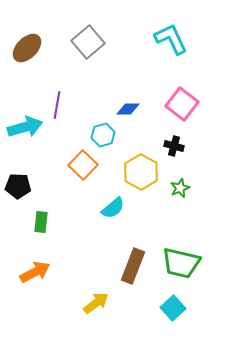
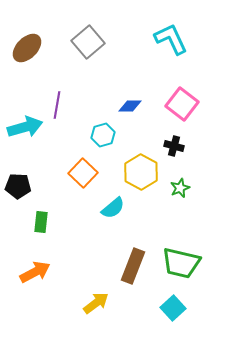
blue diamond: moved 2 px right, 3 px up
orange square: moved 8 px down
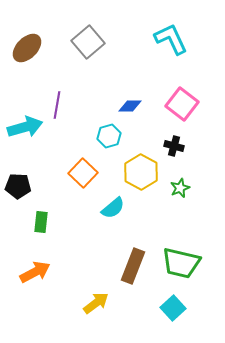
cyan hexagon: moved 6 px right, 1 px down
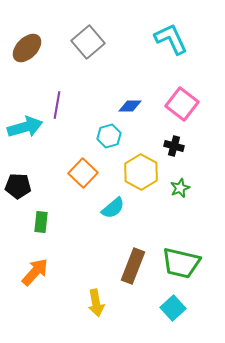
orange arrow: rotated 20 degrees counterclockwise
yellow arrow: rotated 116 degrees clockwise
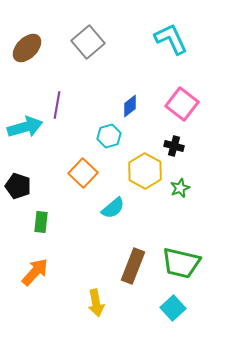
blue diamond: rotated 40 degrees counterclockwise
yellow hexagon: moved 4 px right, 1 px up
black pentagon: rotated 15 degrees clockwise
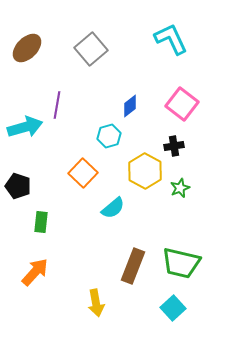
gray square: moved 3 px right, 7 px down
black cross: rotated 24 degrees counterclockwise
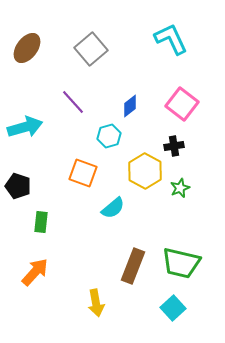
brown ellipse: rotated 8 degrees counterclockwise
purple line: moved 16 px right, 3 px up; rotated 52 degrees counterclockwise
orange square: rotated 24 degrees counterclockwise
